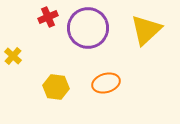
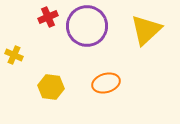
purple circle: moved 1 px left, 2 px up
yellow cross: moved 1 px right, 1 px up; rotated 18 degrees counterclockwise
yellow hexagon: moved 5 px left
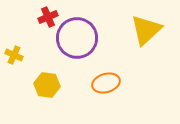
purple circle: moved 10 px left, 12 px down
yellow hexagon: moved 4 px left, 2 px up
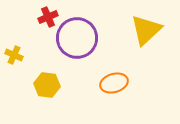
orange ellipse: moved 8 px right
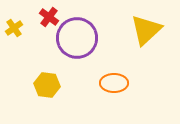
red cross: moved 1 px right; rotated 30 degrees counterclockwise
yellow cross: moved 27 px up; rotated 30 degrees clockwise
orange ellipse: rotated 16 degrees clockwise
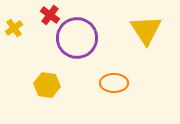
red cross: moved 1 px right, 2 px up
yellow triangle: rotated 20 degrees counterclockwise
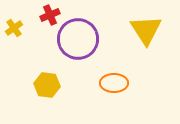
red cross: rotated 30 degrees clockwise
purple circle: moved 1 px right, 1 px down
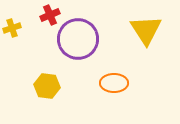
yellow cross: moved 2 px left; rotated 18 degrees clockwise
yellow hexagon: moved 1 px down
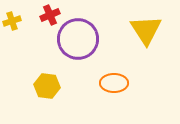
yellow cross: moved 7 px up
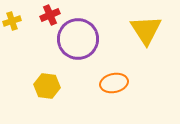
orange ellipse: rotated 12 degrees counterclockwise
